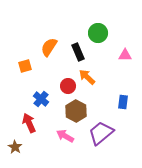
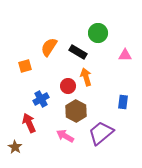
black rectangle: rotated 36 degrees counterclockwise
orange arrow: moved 1 px left; rotated 30 degrees clockwise
blue cross: rotated 21 degrees clockwise
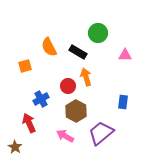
orange semicircle: rotated 60 degrees counterclockwise
